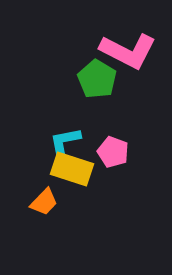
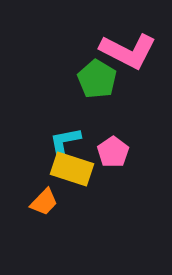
pink pentagon: rotated 16 degrees clockwise
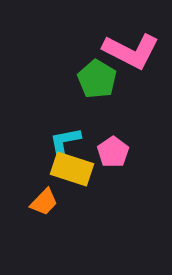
pink L-shape: moved 3 px right
